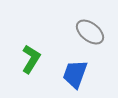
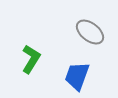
blue trapezoid: moved 2 px right, 2 px down
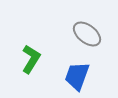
gray ellipse: moved 3 px left, 2 px down
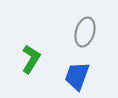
gray ellipse: moved 2 px left, 2 px up; rotated 68 degrees clockwise
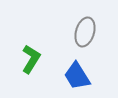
blue trapezoid: rotated 52 degrees counterclockwise
